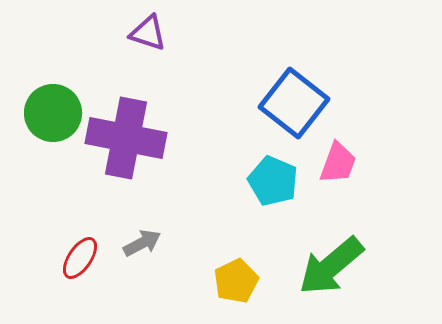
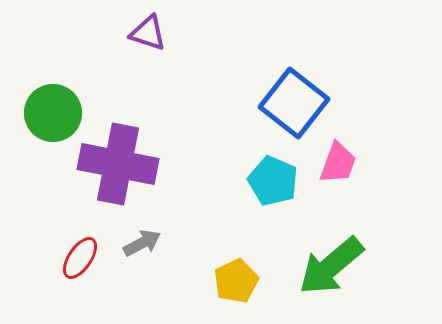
purple cross: moved 8 px left, 26 px down
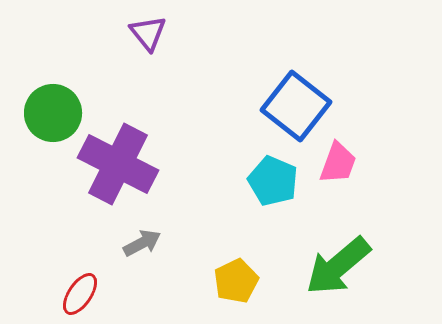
purple triangle: rotated 33 degrees clockwise
blue square: moved 2 px right, 3 px down
purple cross: rotated 16 degrees clockwise
red ellipse: moved 36 px down
green arrow: moved 7 px right
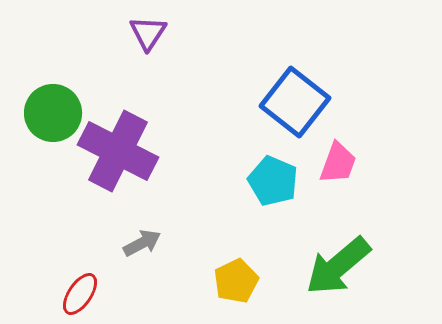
purple triangle: rotated 12 degrees clockwise
blue square: moved 1 px left, 4 px up
purple cross: moved 13 px up
